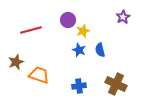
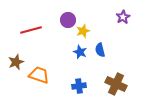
blue star: moved 1 px right, 2 px down
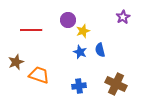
red line: rotated 15 degrees clockwise
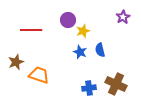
blue cross: moved 10 px right, 2 px down
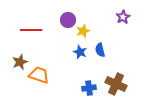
brown star: moved 4 px right
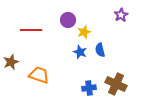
purple star: moved 2 px left, 2 px up
yellow star: moved 1 px right, 1 px down
brown star: moved 9 px left
